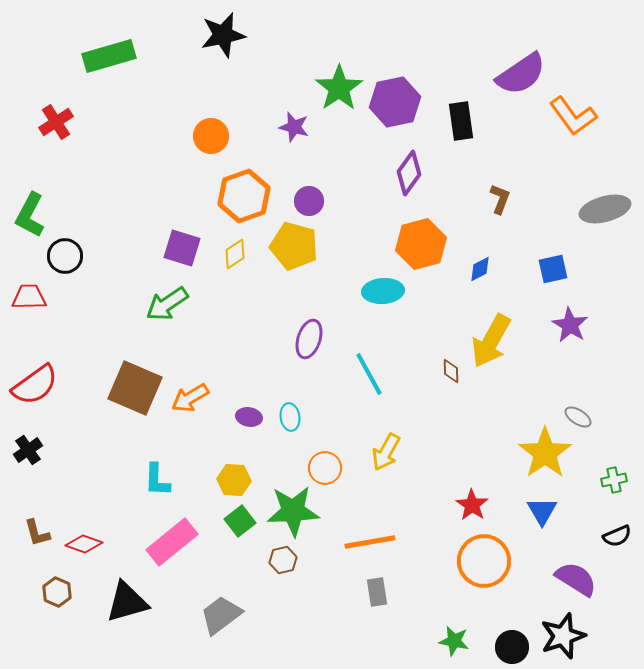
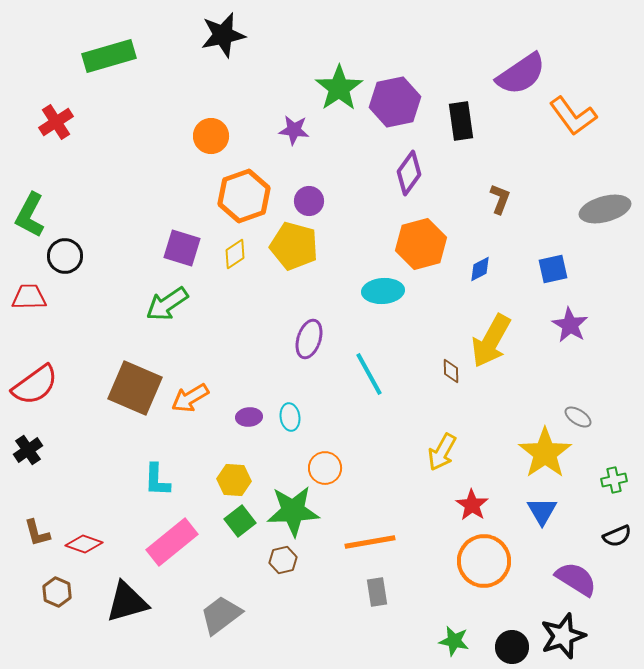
purple star at (294, 127): moved 3 px down; rotated 8 degrees counterclockwise
purple ellipse at (249, 417): rotated 15 degrees counterclockwise
yellow arrow at (386, 452): moved 56 px right
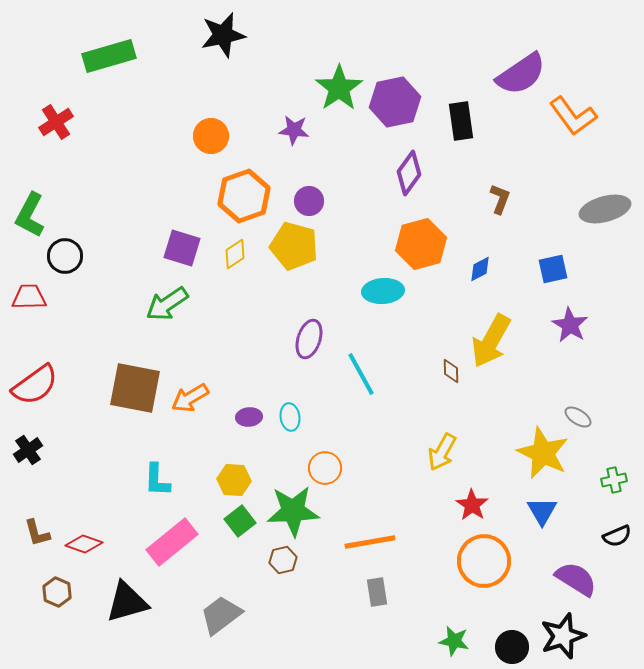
cyan line at (369, 374): moved 8 px left
brown square at (135, 388): rotated 12 degrees counterclockwise
yellow star at (545, 453): moved 2 px left; rotated 12 degrees counterclockwise
